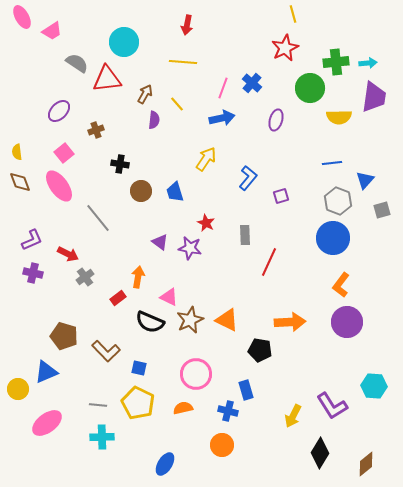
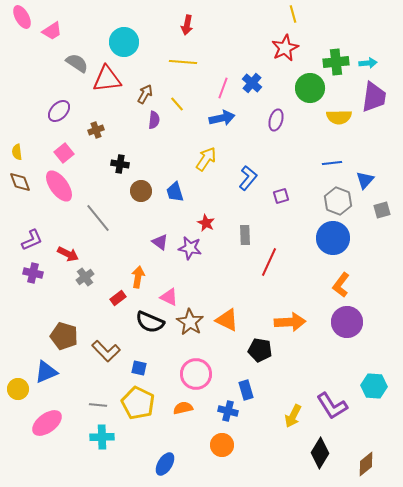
brown star at (190, 320): moved 2 px down; rotated 16 degrees counterclockwise
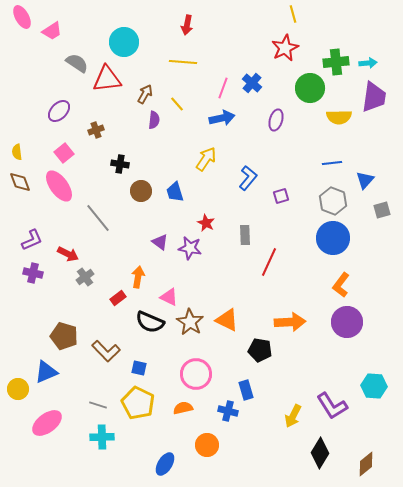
gray hexagon at (338, 201): moved 5 px left
gray line at (98, 405): rotated 12 degrees clockwise
orange circle at (222, 445): moved 15 px left
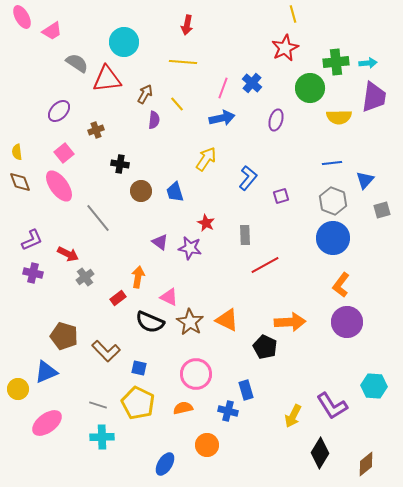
red line at (269, 262): moved 4 px left, 3 px down; rotated 36 degrees clockwise
black pentagon at (260, 350): moved 5 px right, 3 px up; rotated 15 degrees clockwise
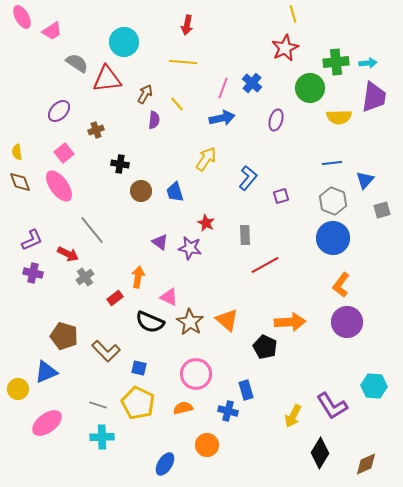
gray line at (98, 218): moved 6 px left, 12 px down
red rectangle at (118, 298): moved 3 px left
orange triangle at (227, 320): rotated 15 degrees clockwise
brown diamond at (366, 464): rotated 15 degrees clockwise
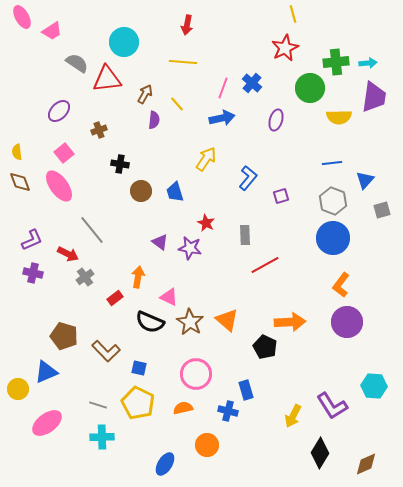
brown cross at (96, 130): moved 3 px right
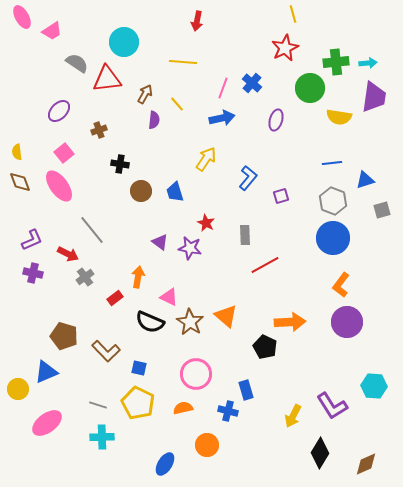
red arrow at (187, 25): moved 10 px right, 4 px up
yellow semicircle at (339, 117): rotated 10 degrees clockwise
blue triangle at (365, 180): rotated 30 degrees clockwise
orange triangle at (227, 320): moved 1 px left, 4 px up
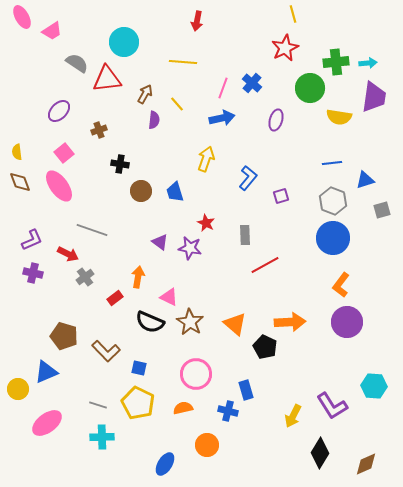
yellow arrow at (206, 159): rotated 15 degrees counterclockwise
gray line at (92, 230): rotated 32 degrees counterclockwise
orange triangle at (226, 316): moved 9 px right, 8 px down
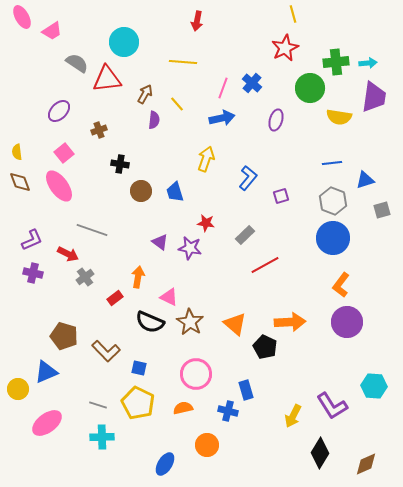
red star at (206, 223): rotated 18 degrees counterclockwise
gray rectangle at (245, 235): rotated 48 degrees clockwise
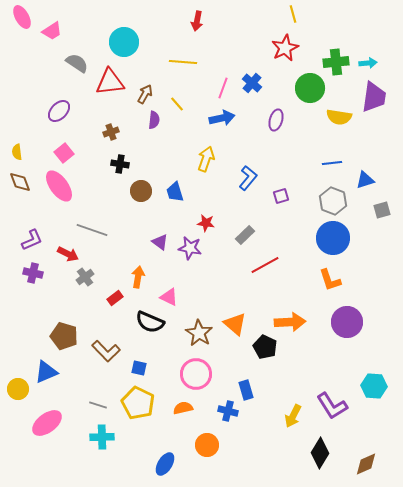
red triangle at (107, 79): moved 3 px right, 3 px down
brown cross at (99, 130): moved 12 px right, 2 px down
orange L-shape at (341, 285): moved 11 px left, 5 px up; rotated 55 degrees counterclockwise
brown star at (190, 322): moved 9 px right, 11 px down
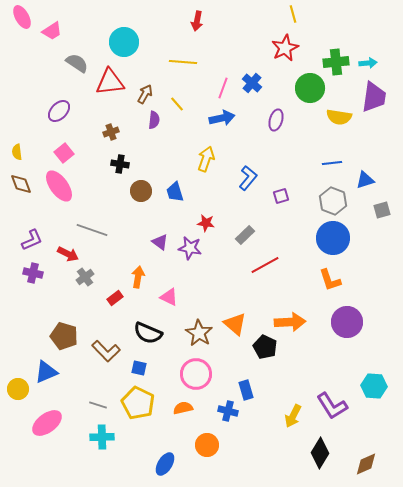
brown diamond at (20, 182): moved 1 px right, 2 px down
black semicircle at (150, 322): moved 2 px left, 11 px down
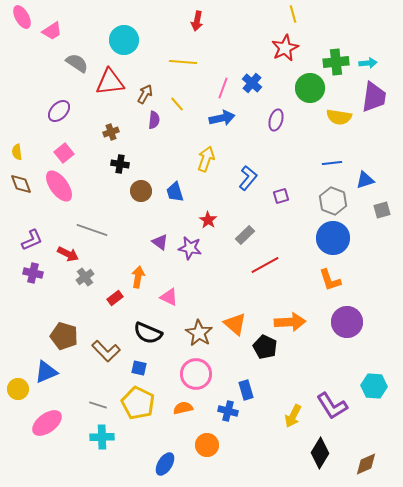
cyan circle at (124, 42): moved 2 px up
red star at (206, 223): moved 2 px right, 3 px up; rotated 24 degrees clockwise
